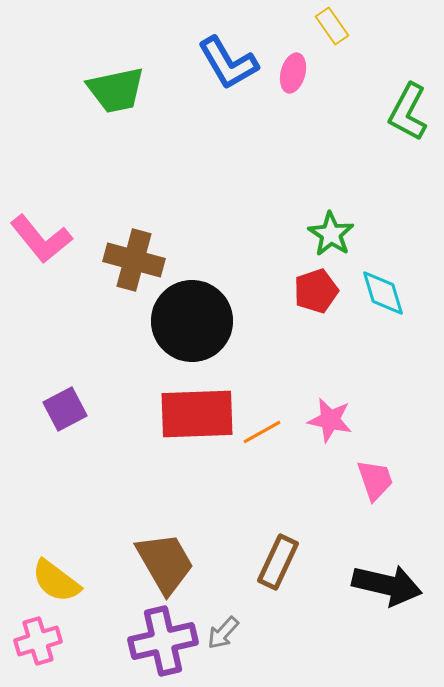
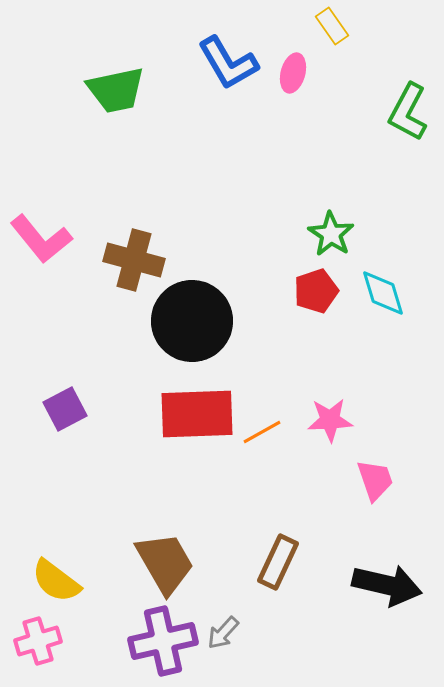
pink star: rotated 15 degrees counterclockwise
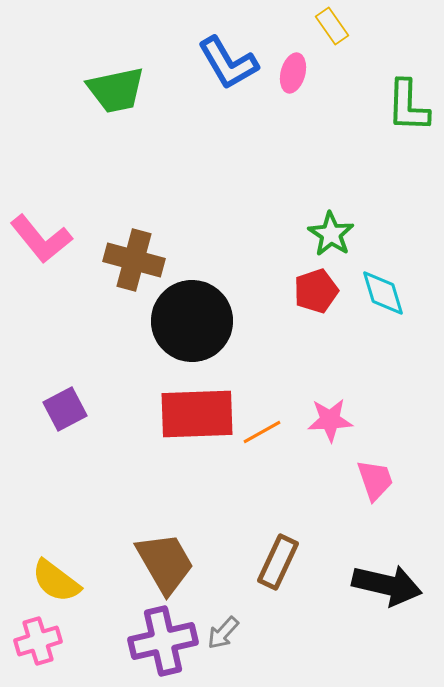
green L-shape: moved 6 px up; rotated 26 degrees counterclockwise
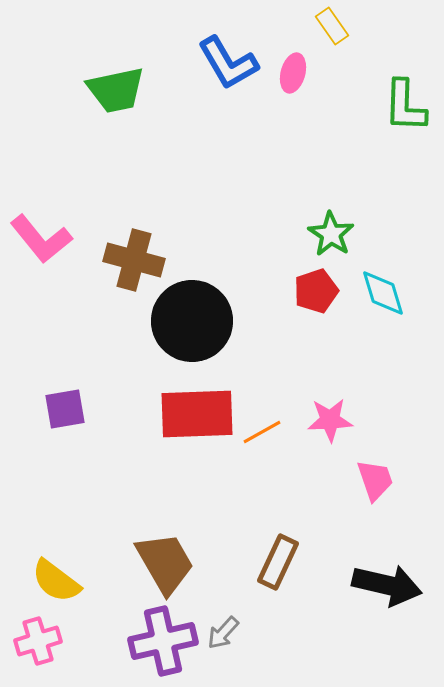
green L-shape: moved 3 px left
purple square: rotated 18 degrees clockwise
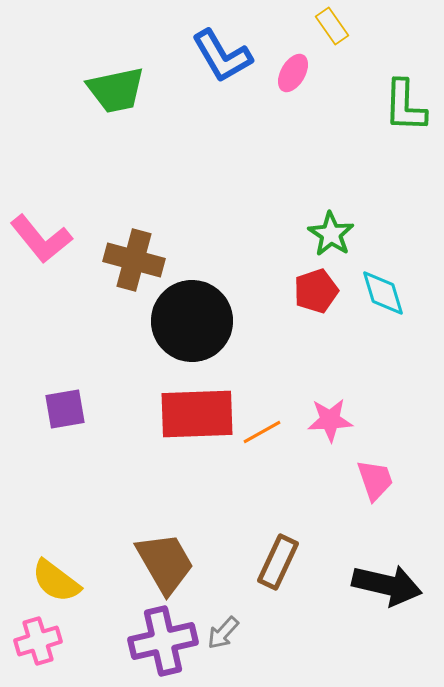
blue L-shape: moved 6 px left, 7 px up
pink ellipse: rotated 15 degrees clockwise
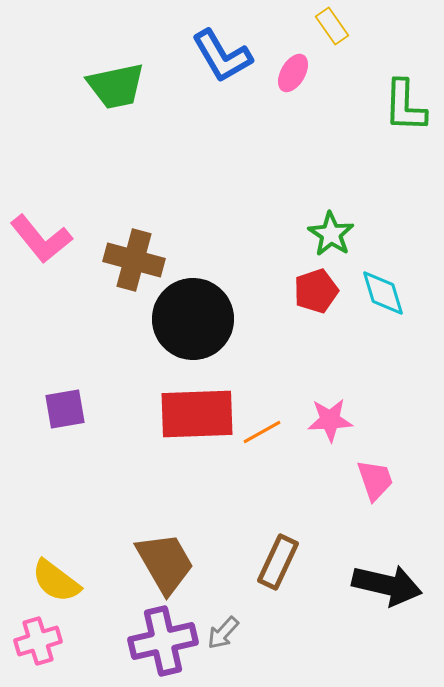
green trapezoid: moved 4 px up
black circle: moved 1 px right, 2 px up
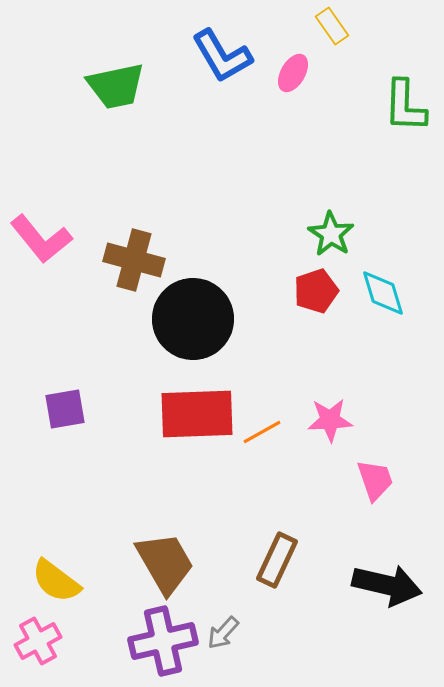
brown rectangle: moved 1 px left, 2 px up
pink cross: rotated 12 degrees counterclockwise
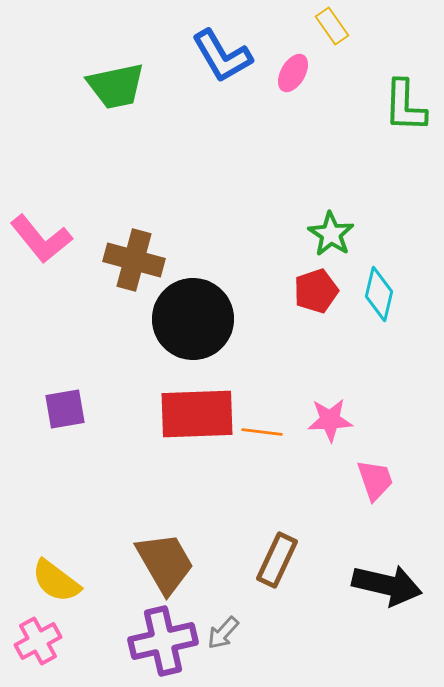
cyan diamond: moved 4 px left, 1 px down; rotated 30 degrees clockwise
orange line: rotated 36 degrees clockwise
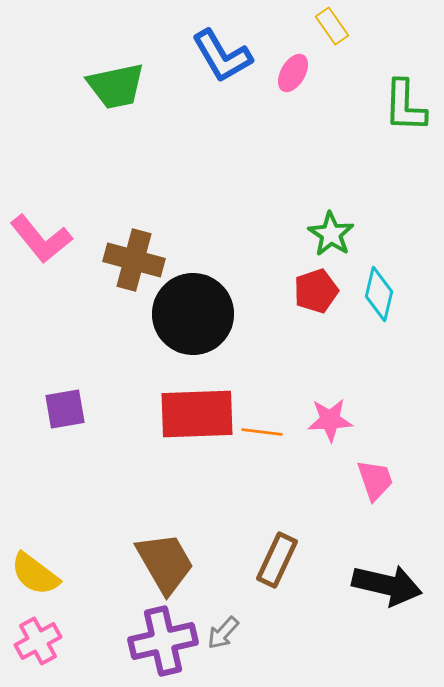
black circle: moved 5 px up
yellow semicircle: moved 21 px left, 7 px up
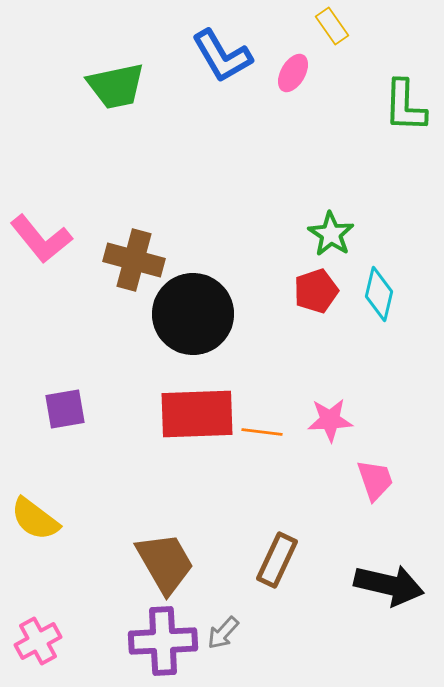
yellow semicircle: moved 55 px up
black arrow: moved 2 px right
purple cross: rotated 10 degrees clockwise
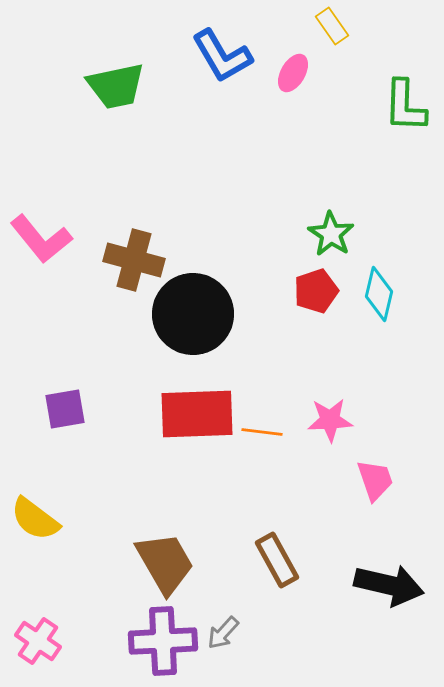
brown rectangle: rotated 54 degrees counterclockwise
pink cross: rotated 27 degrees counterclockwise
